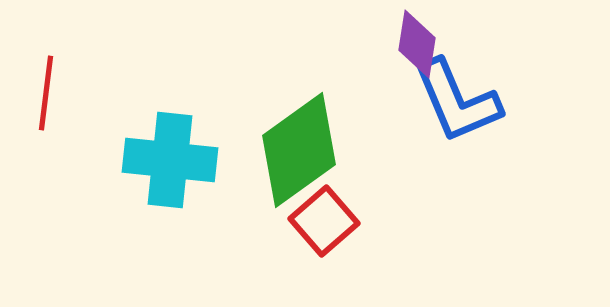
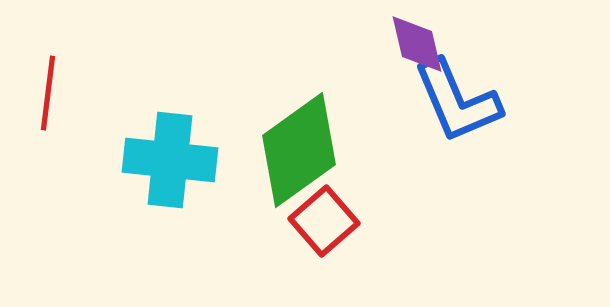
purple diamond: rotated 22 degrees counterclockwise
red line: moved 2 px right
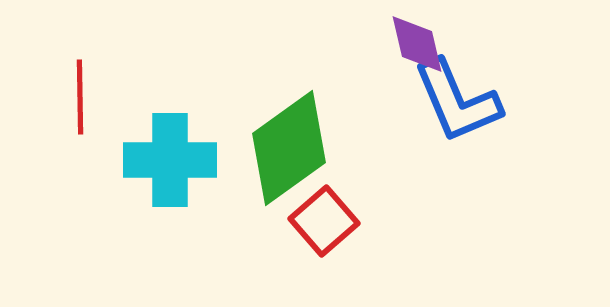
red line: moved 32 px right, 4 px down; rotated 8 degrees counterclockwise
green diamond: moved 10 px left, 2 px up
cyan cross: rotated 6 degrees counterclockwise
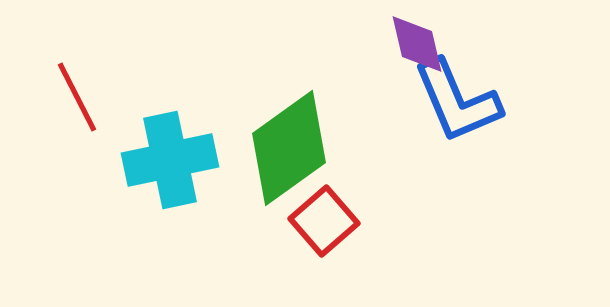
red line: moved 3 px left; rotated 26 degrees counterclockwise
cyan cross: rotated 12 degrees counterclockwise
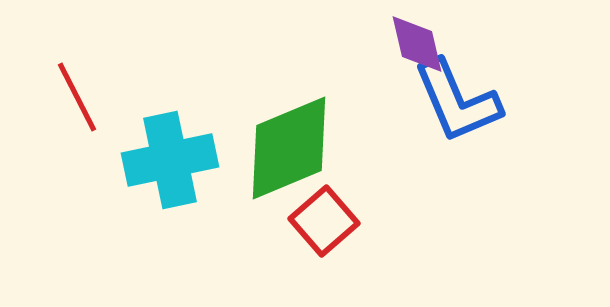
green diamond: rotated 13 degrees clockwise
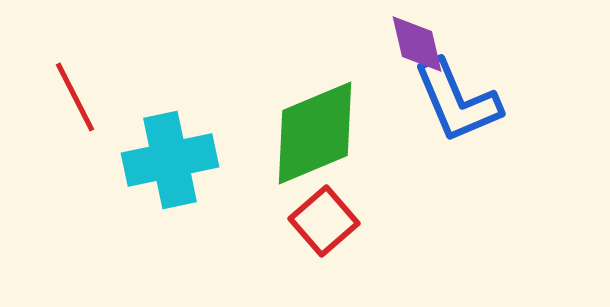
red line: moved 2 px left
green diamond: moved 26 px right, 15 px up
